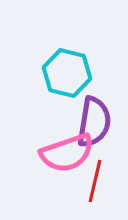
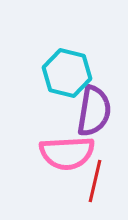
purple semicircle: moved 11 px up
pink semicircle: rotated 16 degrees clockwise
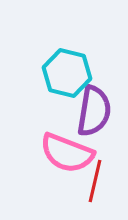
pink semicircle: rotated 24 degrees clockwise
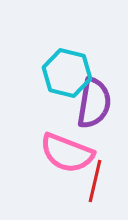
purple semicircle: moved 8 px up
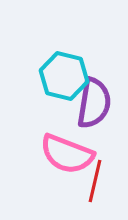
cyan hexagon: moved 3 px left, 3 px down
pink semicircle: moved 1 px down
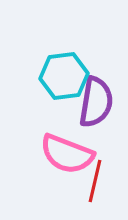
cyan hexagon: rotated 21 degrees counterclockwise
purple semicircle: moved 2 px right, 1 px up
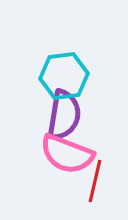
purple semicircle: moved 32 px left, 13 px down
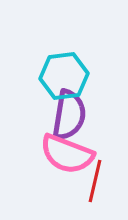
purple semicircle: moved 5 px right
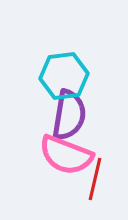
pink semicircle: moved 1 px left, 1 px down
red line: moved 2 px up
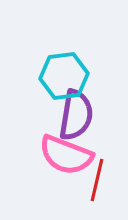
purple semicircle: moved 7 px right
red line: moved 2 px right, 1 px down
